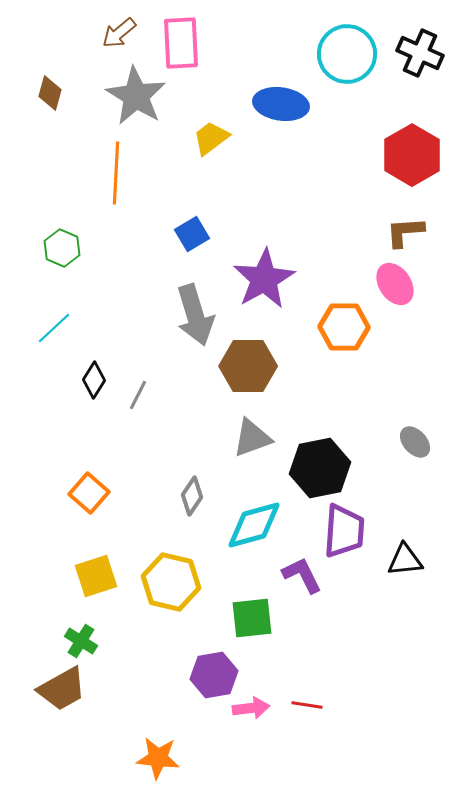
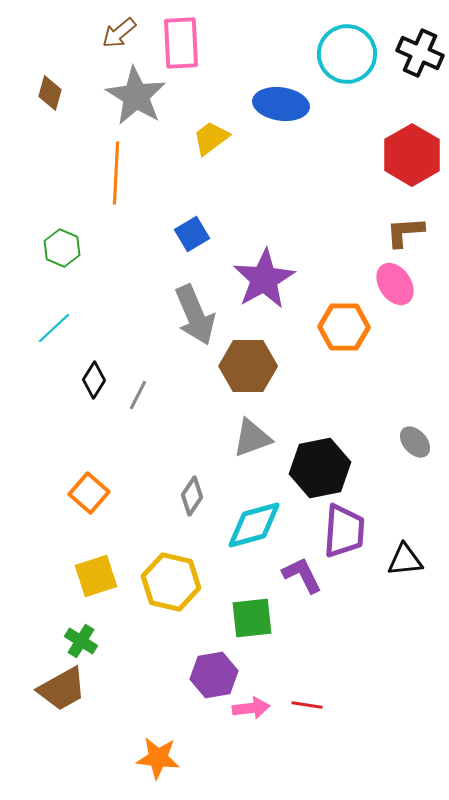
gray arrow: rotated 6 degrees counterclockwise
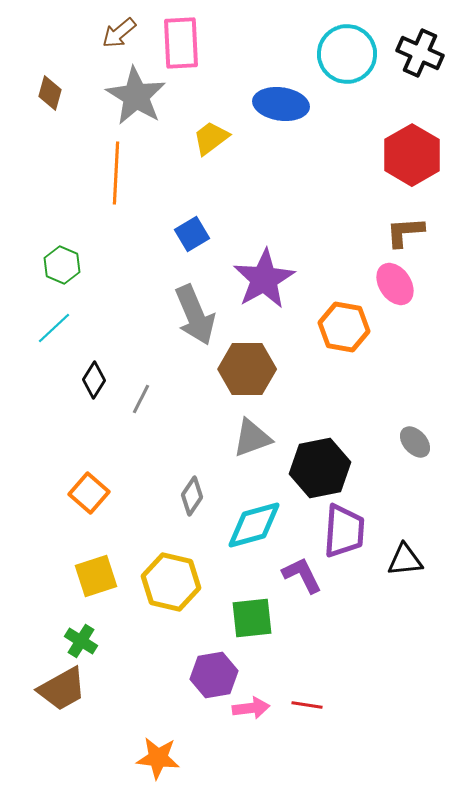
green hexagon: moved 17 px down
orange hexagon: rotated 9 degrees clockwise
brown hexagon: moved 1 px left, 3 px down
gray line: moved 3 px right, 4 px down
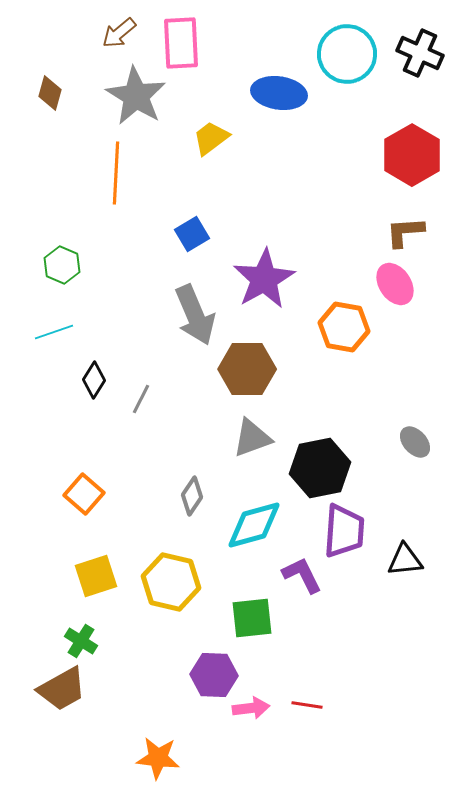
blue ellipse: moved 2 px left, 11 px up
cyan line: moved 4 px down; rotated 24 degrees clockwise
orange square: moved 5 px left, 1 px down
purple hexagon: rotated 12 degrees clockwise
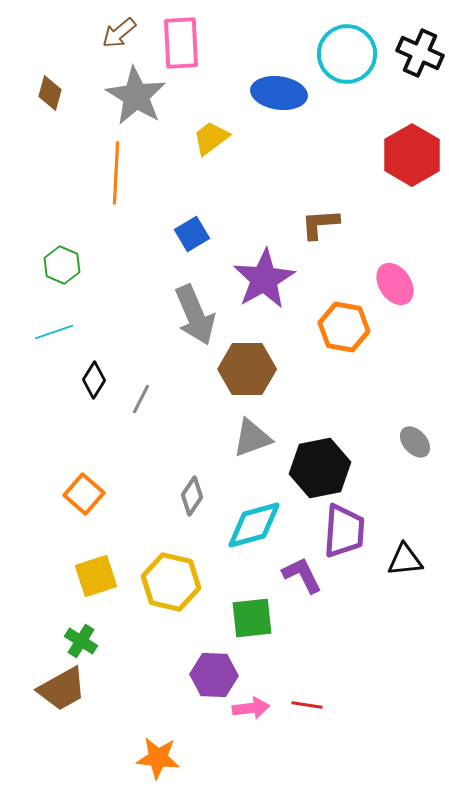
brown L-shape: moved 85 px left, 8 px up
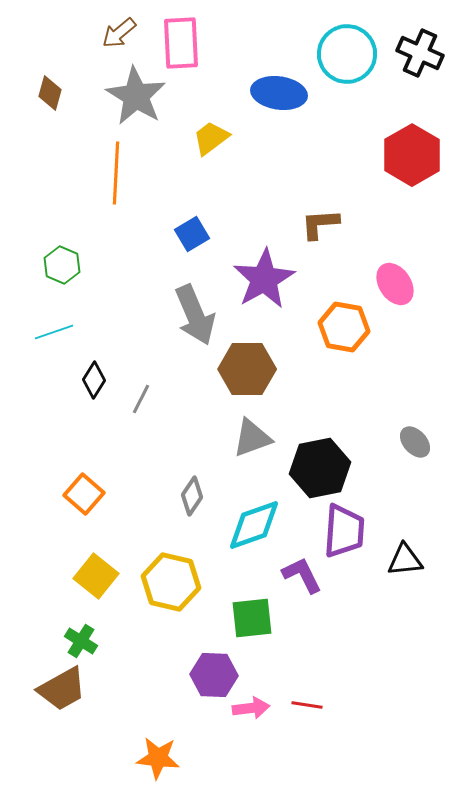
cyan diamond: rotated 4 degrees counterclockwise
yellow square: rotated 33 degrees counterclockwise
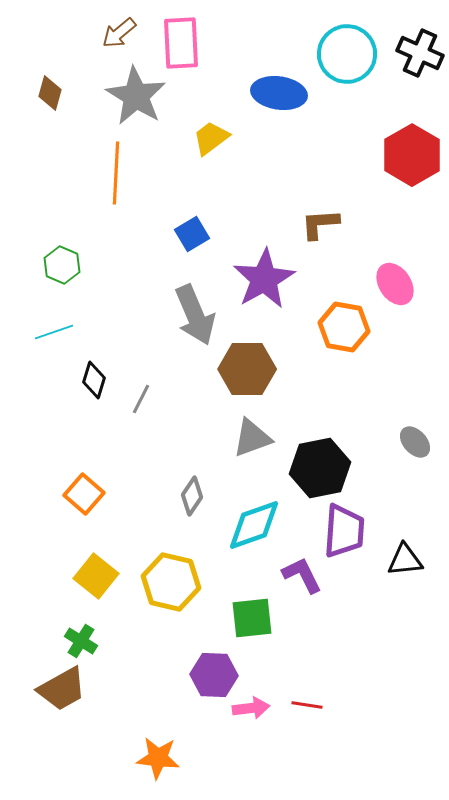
black diamond: rotated 15 degrees counterclockwise
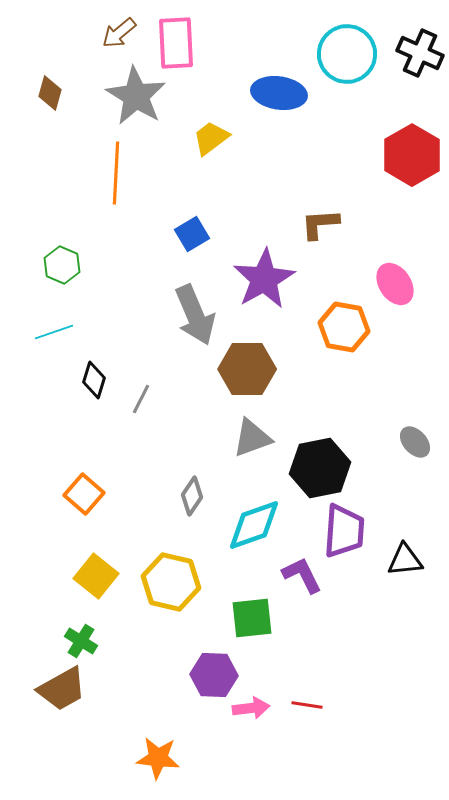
pink rectangle: moved 5 px left
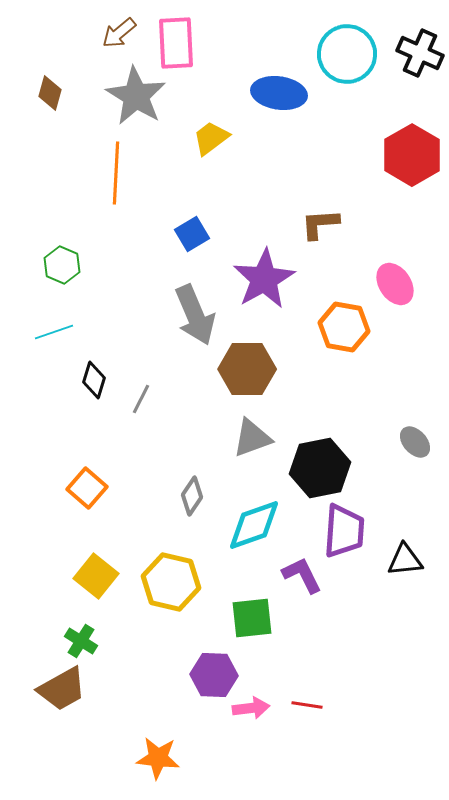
orange square: moved 3 px right, 6 px up
